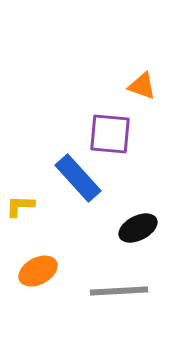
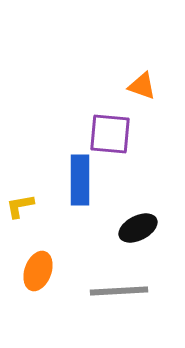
blue rectangle: moved 2 px right, 2 px down; rotated 42 degrees clockwise
yellow L-shape: rotated 12 degrees counterclockwise
orange ellipse: rotated 42 degrees counterclockwise
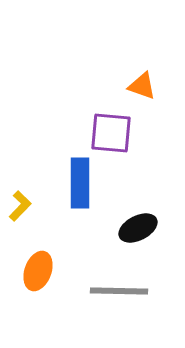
purple square: moved 1 px right, 1 px up
blue rectangle: moved 3 px down
yellow L-shape: rotated 144 degrees clockwise
gray line: rotated 4 degrees clockwise
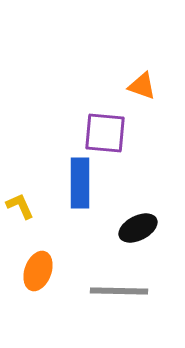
purple square: moved 6 px left
yellow L-shape: rotated 68 degrees counterclockwise
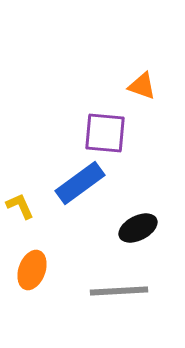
blue rectangle: rotated 54 degrees clockwise
orange ellipse: moved 6 px left, 1 px up
gray line: rotated 4 degrees counterclockwise
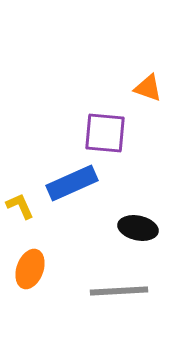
orange triangle: moved 6 px right, 2 px down
blue rectangle: moved 8 px left; rotated 12 degrees clockwise
black ellipse: rotated 39 degrees clockwise
orange ellipse: moved 2 px left, 1 px up
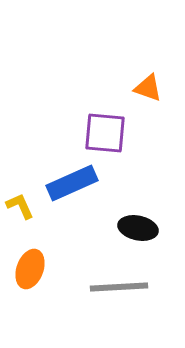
gray line: moved 4 px up
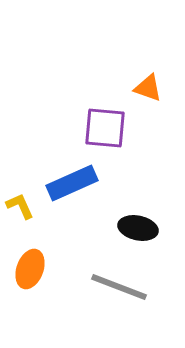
purple square: moved 5 px up
gray line: rotated 24 degrees clockwise
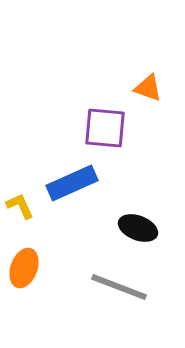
black ellipse: rotated 9 degrees clockwise
orange ellipse: moved 6 px left, 1 px up
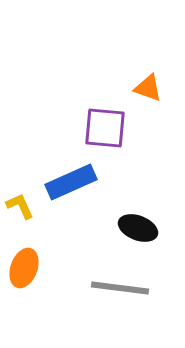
blue rectangle: moved 1 px left, 1 px up
gray line: moved 1 px right, 1 px down; rotated 14 degrees counterclockwise
